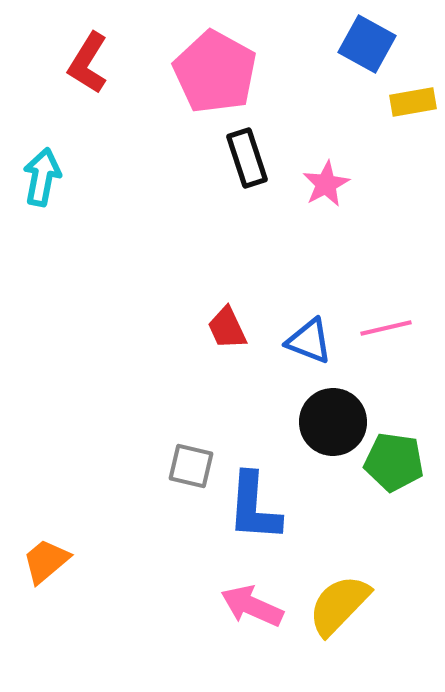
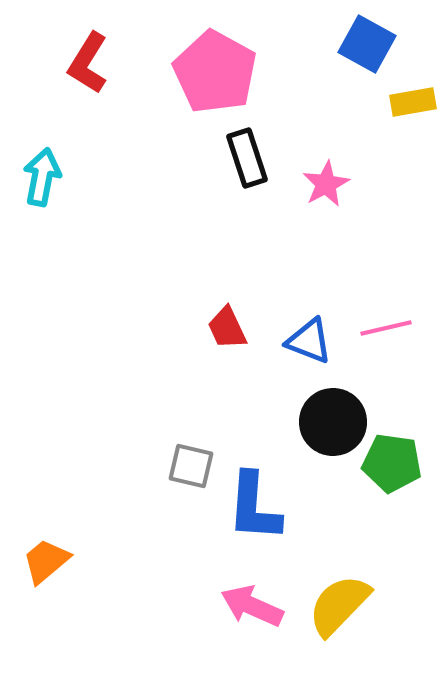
green pentagon: moved 2 px left, 1 px down
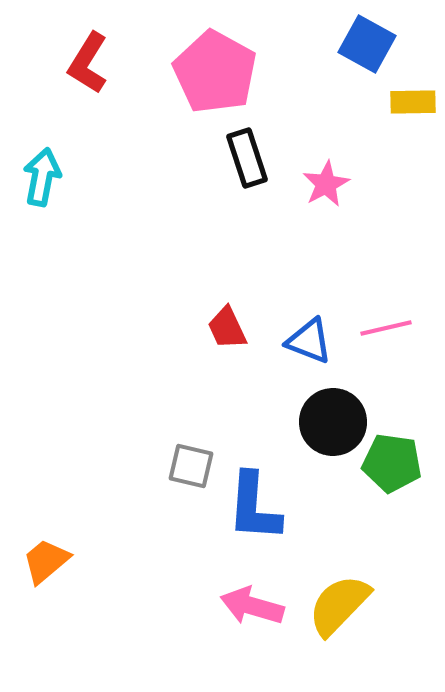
yellow rectangle: rotated 9 degrees clockwise
pink arrow: rotated 8 degrees counterclockwise
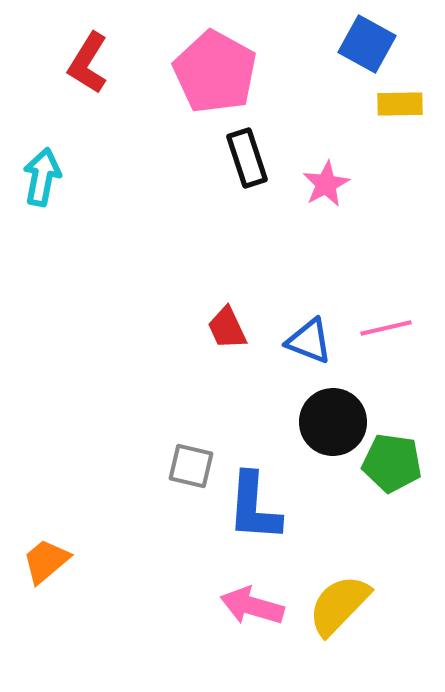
yellow rectangle: moved 13 px left, 2 px down
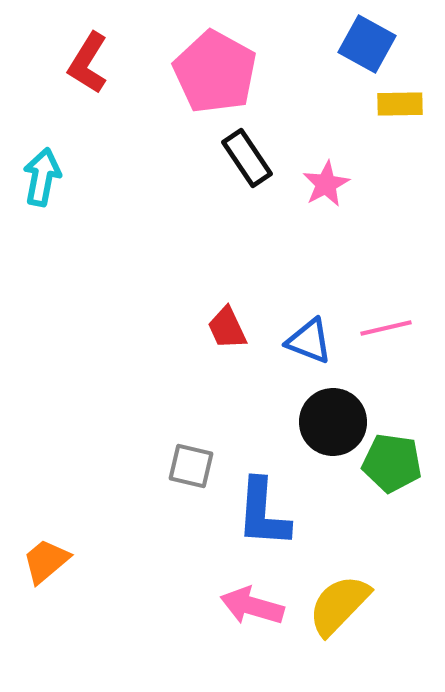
black rectangle: rotated 16 degrees counterclockwise
blue L-shape: moved 9 px right, 6 px down
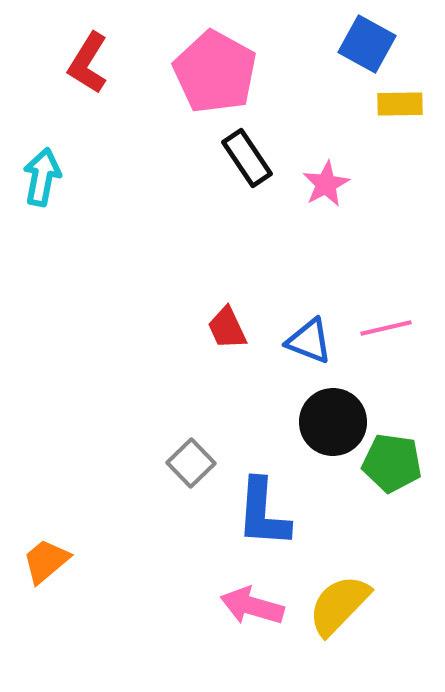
gray square: moved 3 px up; rotated 33 degrees clockwise
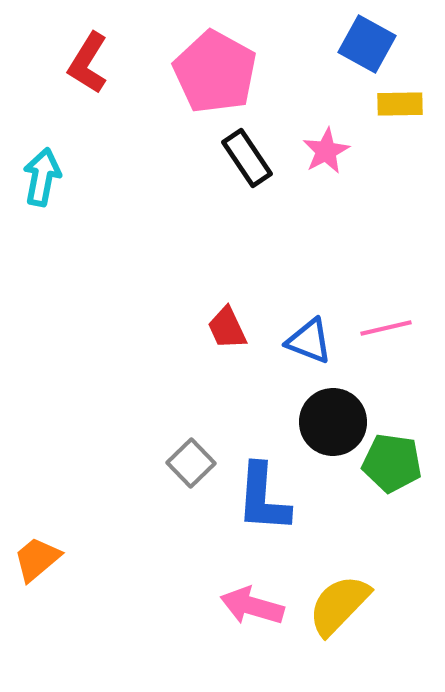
pink star: moved 33 px up
blue L-shape: moved 15 px up
orange trapezoid: moved 9 px left, 2 px up
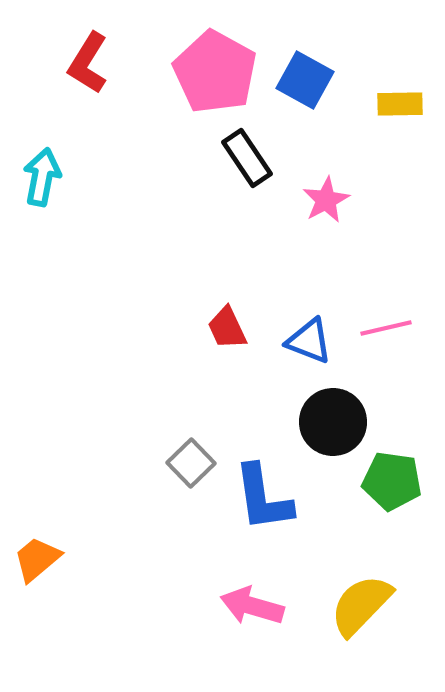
blue square: moved 62 px left, 36 px down
pink star: moved 49 px down
green pentagon: moved 18 px down
blue L-shape: rotated 12 degrees counterclockwise
yellow semicircle: moved 22 px right
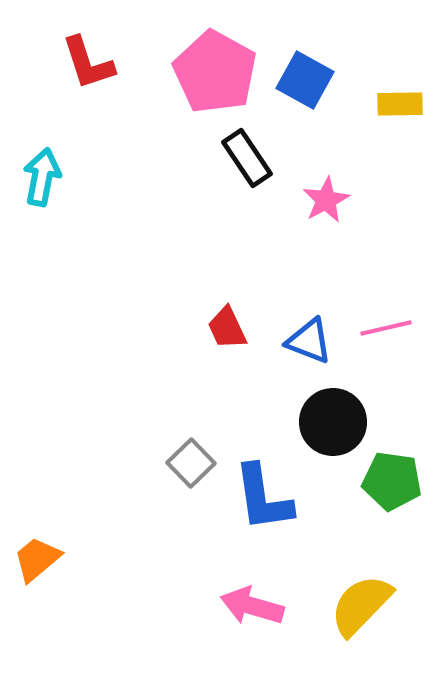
red L-shape: rotated 50 degrees counterclockwise
